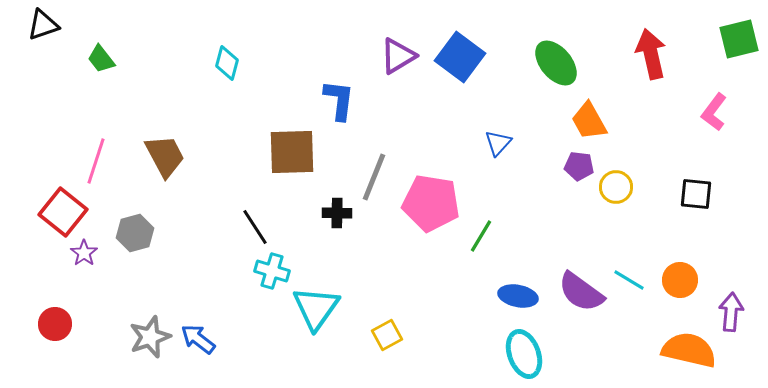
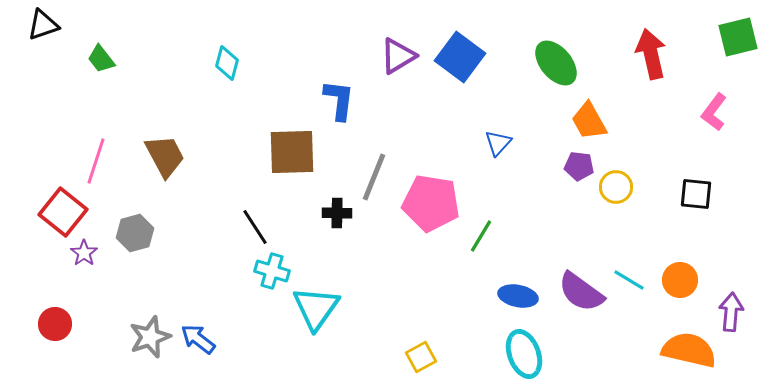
green square: moved 1 px left, 2 px up
yellow square: moved 34 px right, 22 px down
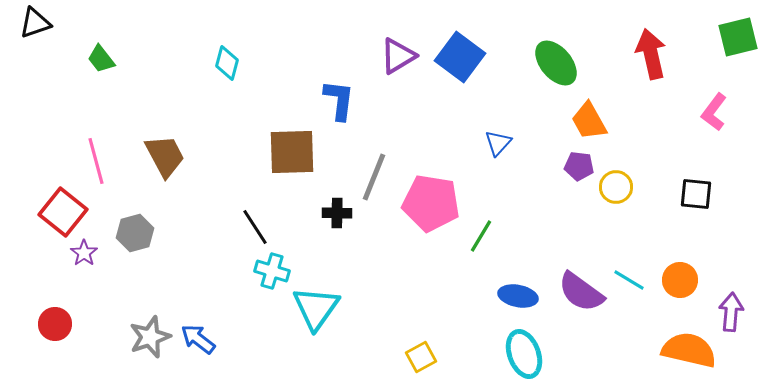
black triangle: moved 8 px left, 2 px up
pink line: rotated 33 degrees counterclockwise
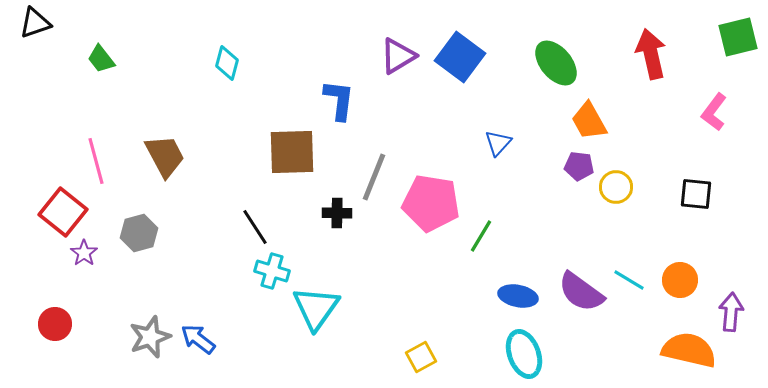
gray hexagon: moved 4 px right
